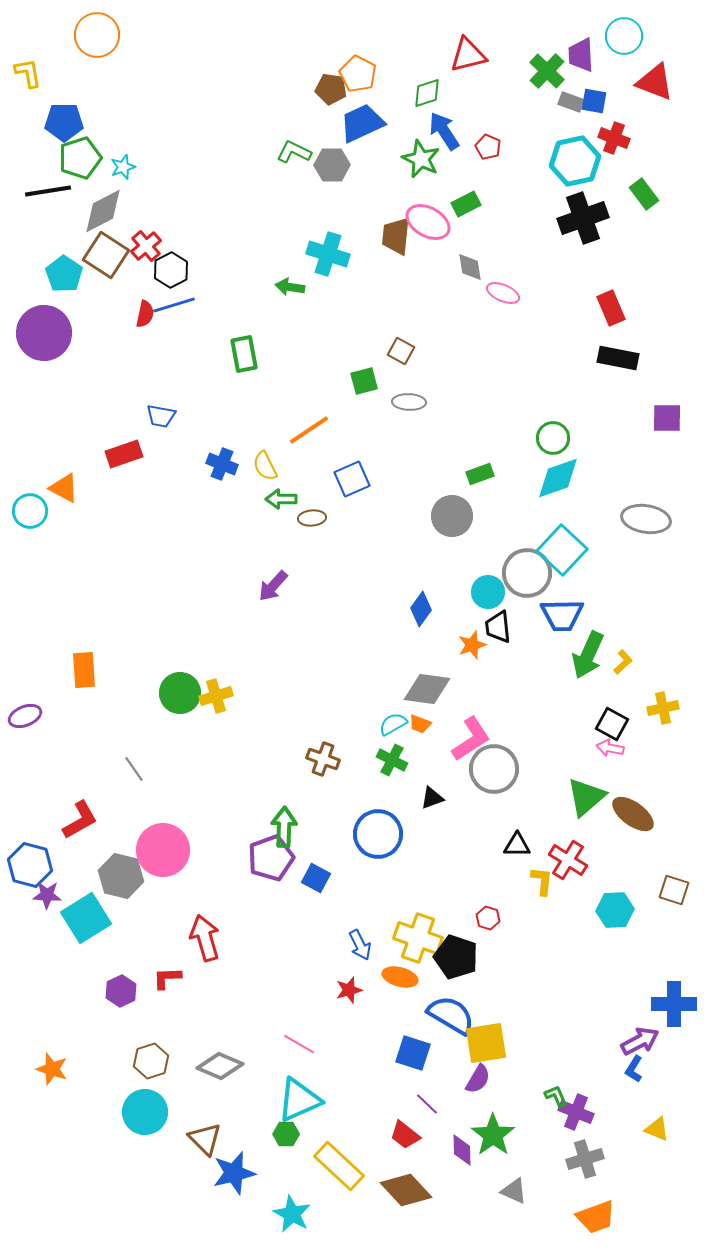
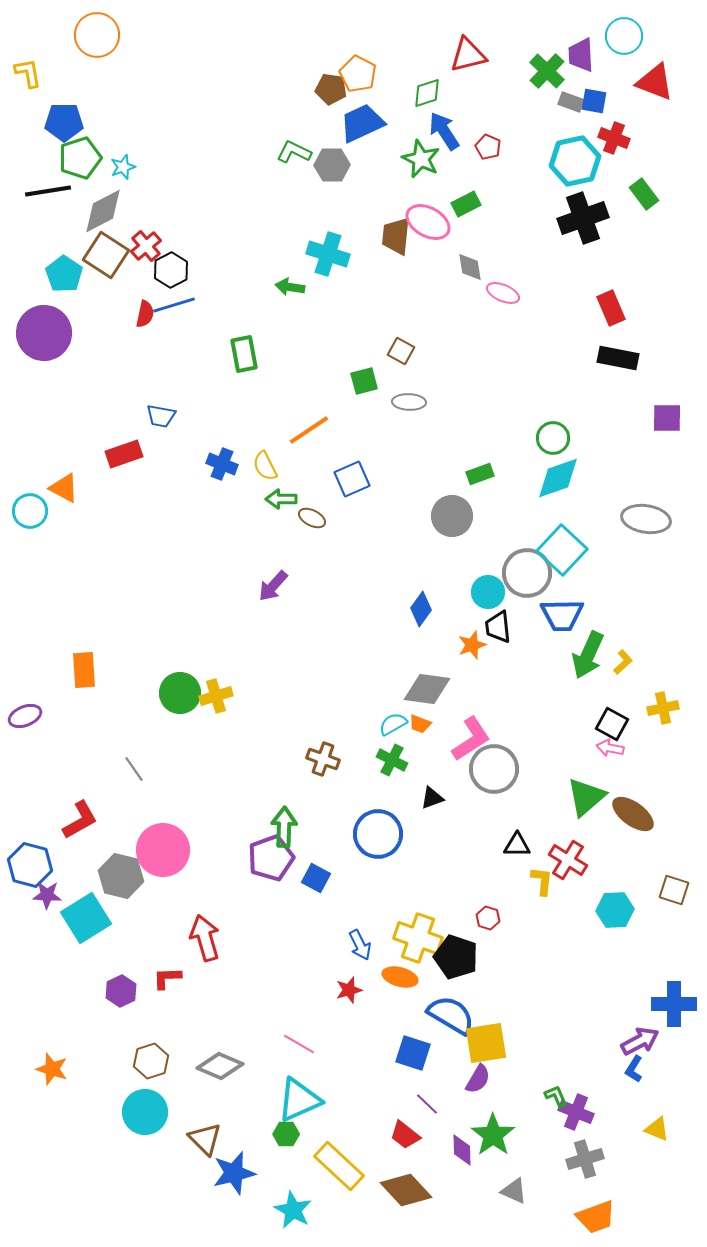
brown ellipse at (312, 518): rotated 32 degrees clockwise
cyan star at (292, 1214): moved 1 px right, 4 px up
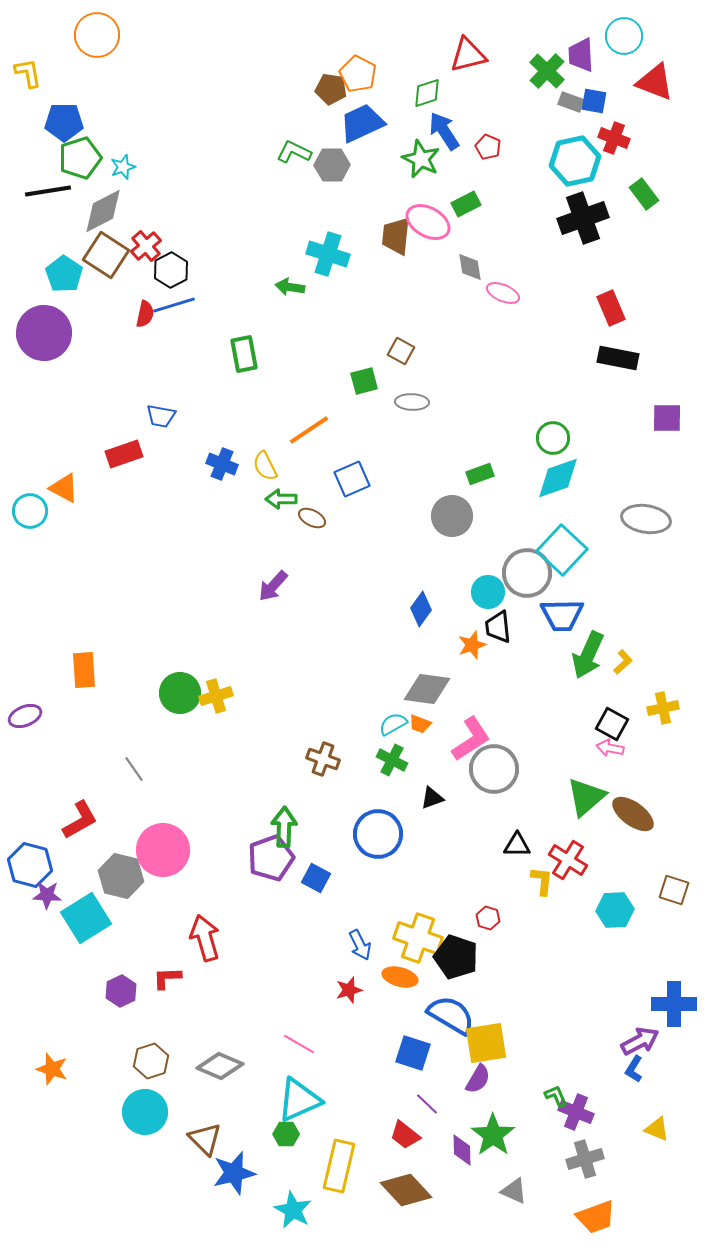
gray ellipse at (409, 402): moved 3 px right
yellow rectangle at (339, 1166): rotated 60 degrees clockwise
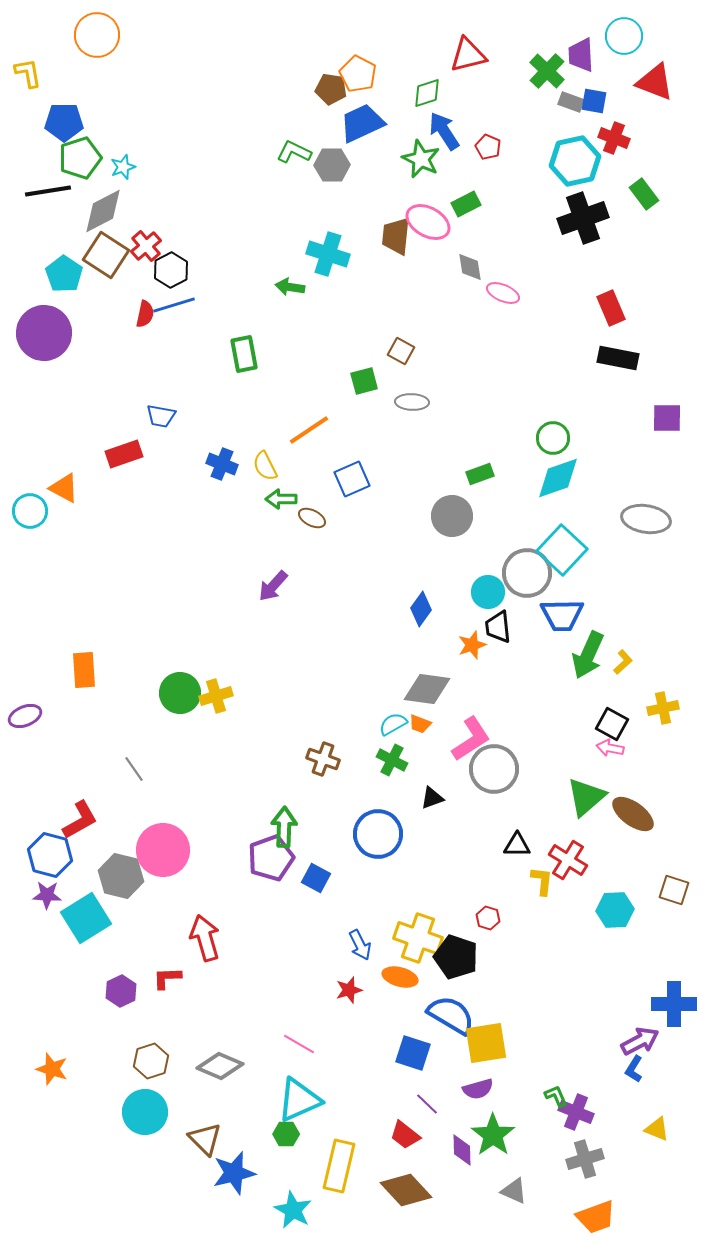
blue hexagon at (30, 865): moved 20 px right, 10 px up
purple semicircle at (478, 1079): moved 10 px down; rotated 44 degrees clockwise
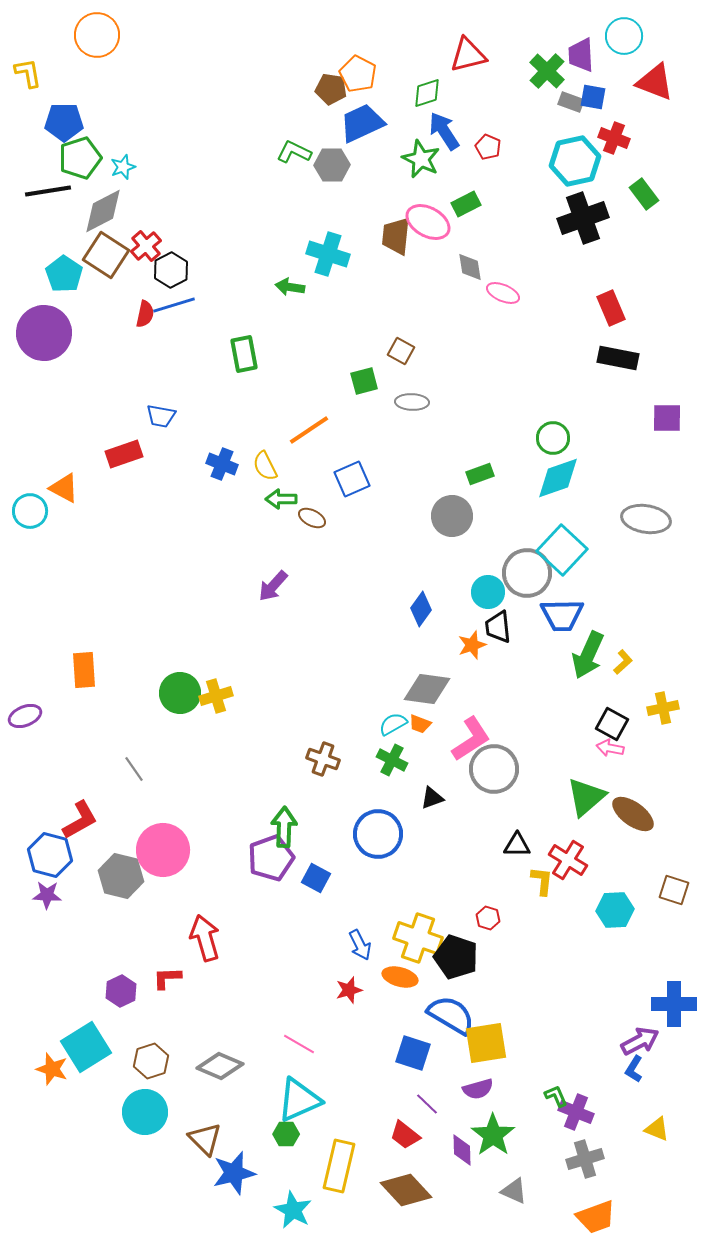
blue square at (594, 101): moved 1 px left, 4 px up
cyan square at (86, 918): moved 129 px down
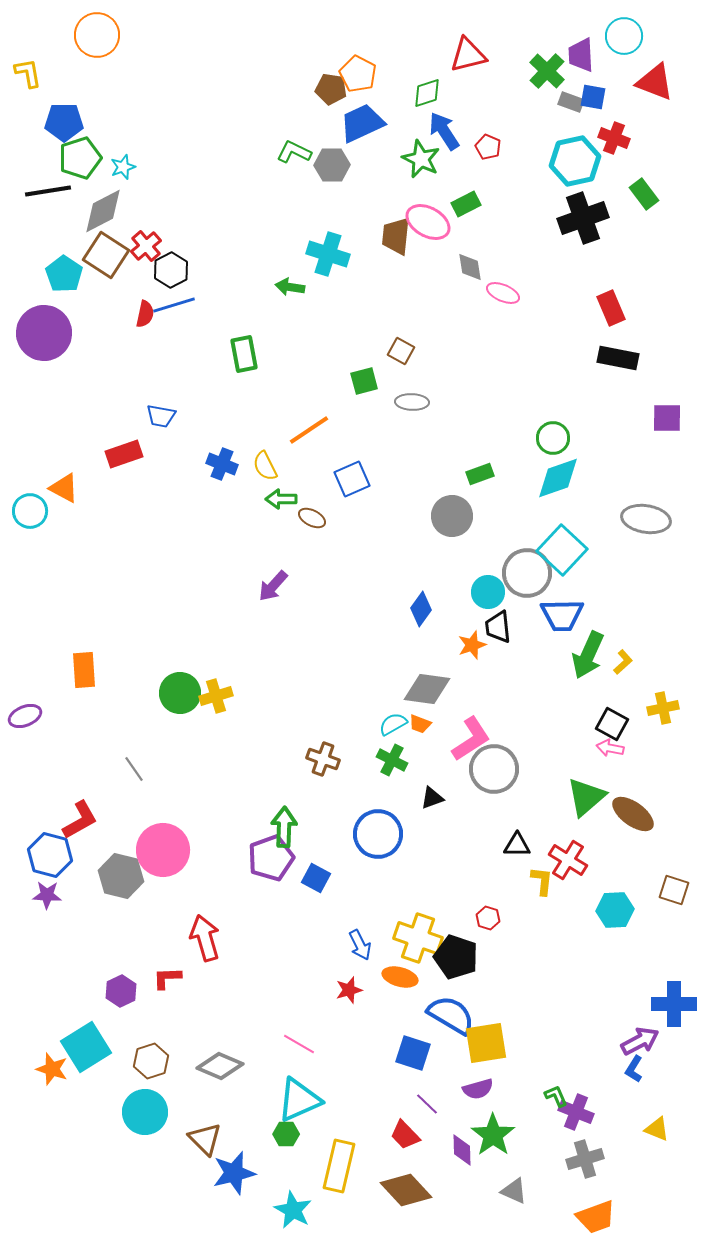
red trapezoid at (405, 1135): rotated 8 degrees clockwise
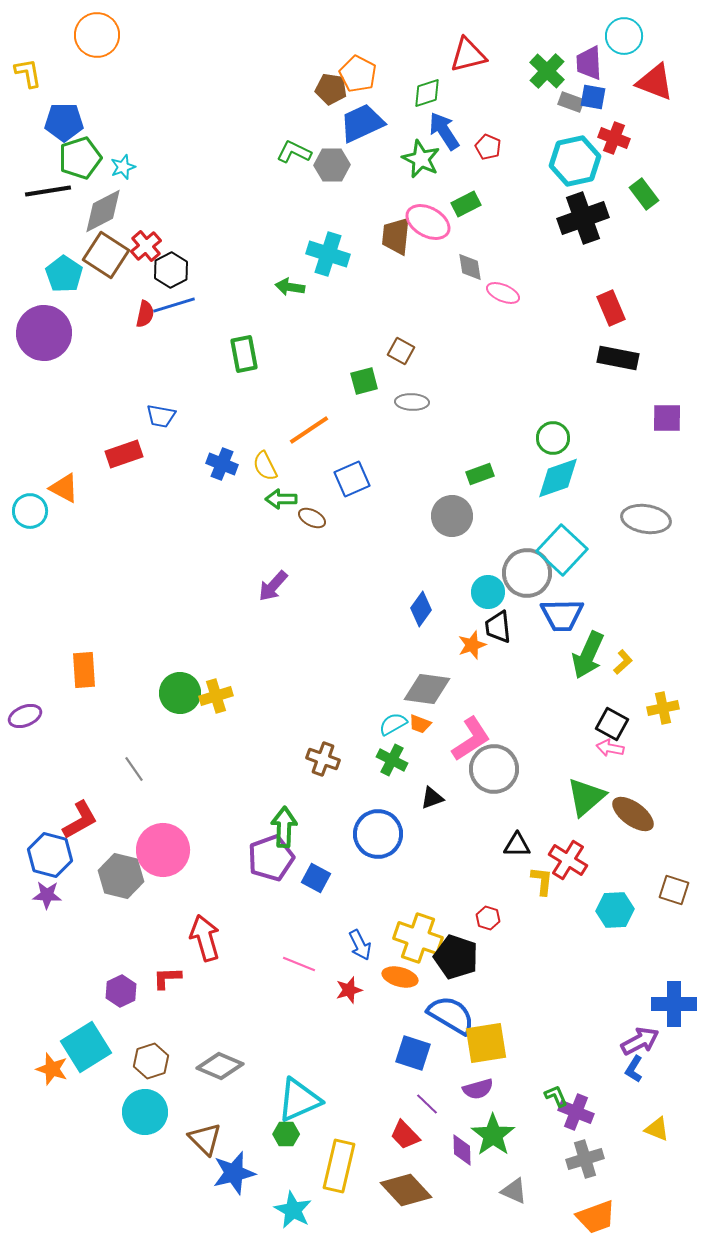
purple trapezoid at (581, 55): moved 8 px right, 8 px down
pink line at (299, 1044): moved 80 px up; rotated 8 degrees counterclockwise
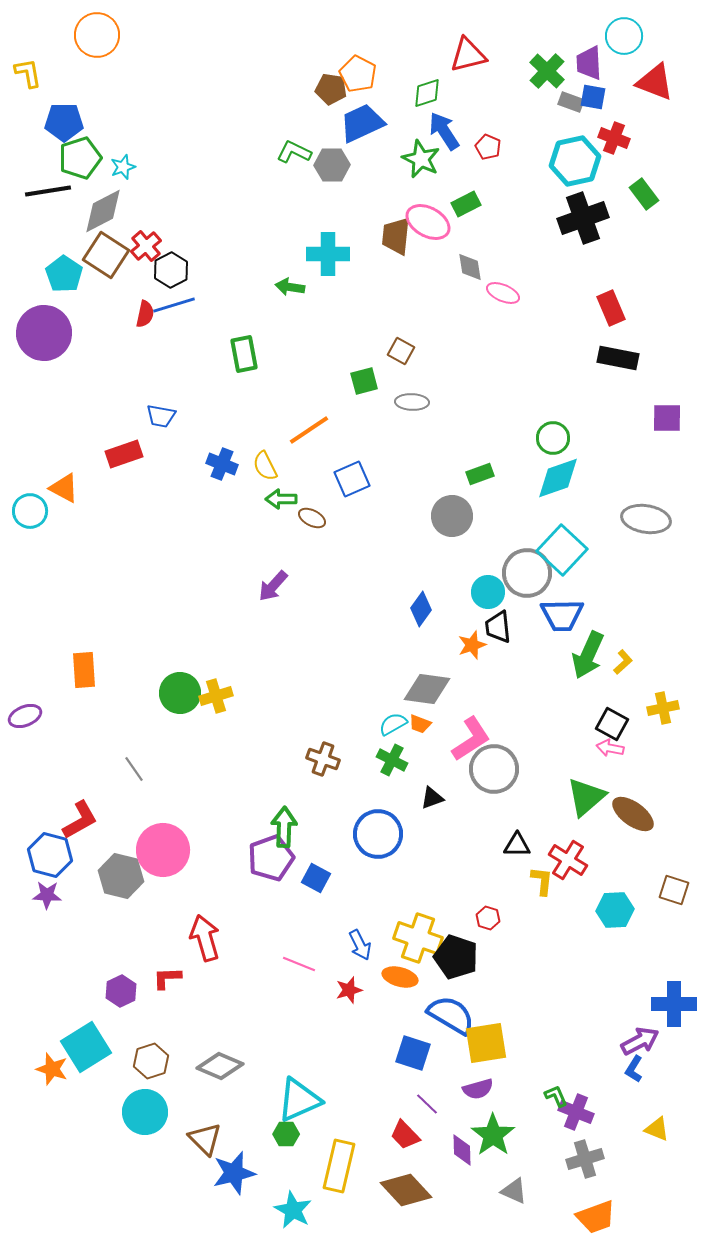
cyan cross at (328, 254): rotated 18 degrees counterclockwise
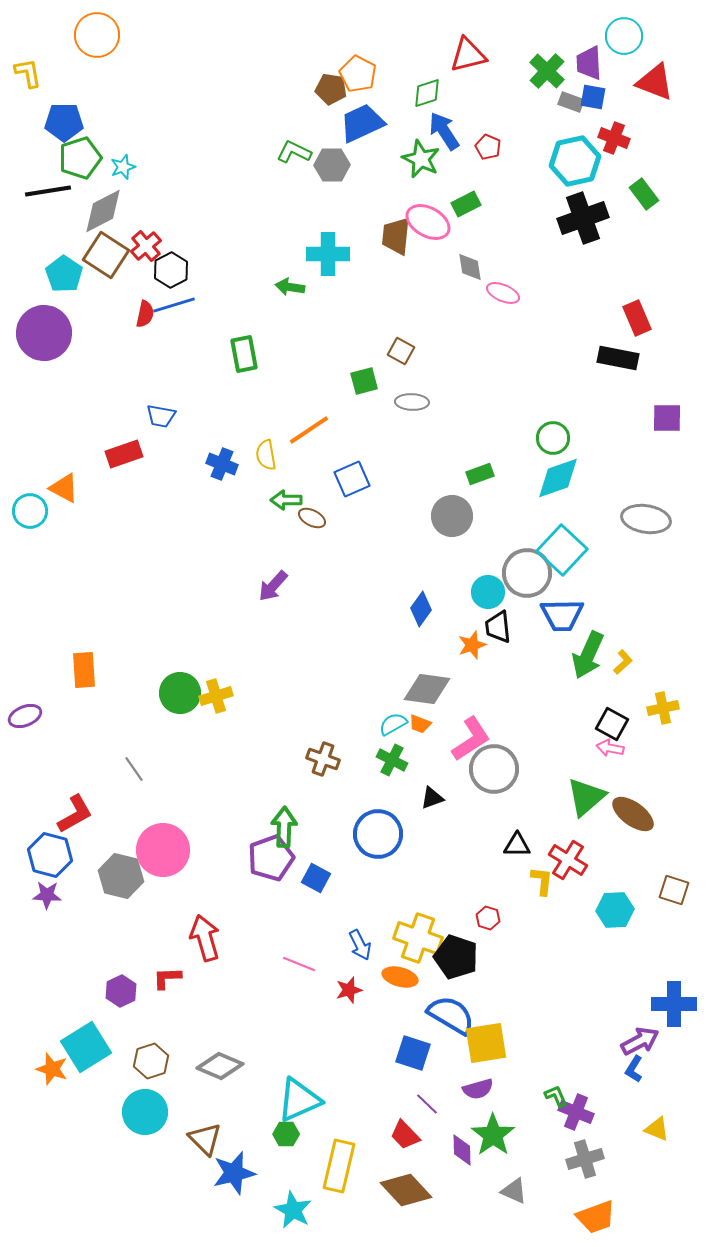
red rectangle at (611, 308): moved 26 px right, 10 px down
yellow semicircle at (265, 466): moved 1 px right, 11 px up; rotated 16 degrees clockwise
green arrow at (281, 499): moved 5 px right, 1 px down
red L-shape at (80, 820): moved 5 px left, 6 px up
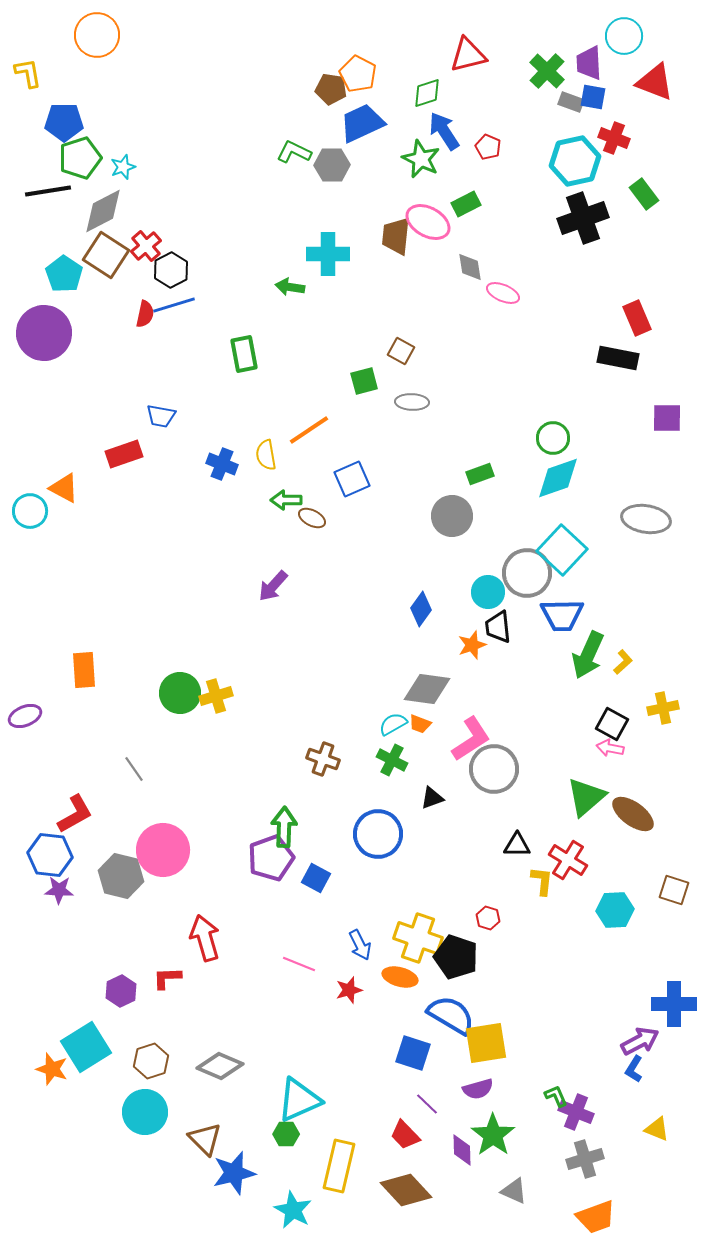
blue hexagon at (50, 855): rotated 9 degrees counterclockwise
purple star at (47, 895): moved 12 px right, 5 px up
